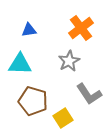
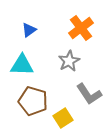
blue triangle: rotated 28 degrees counterclockwise
cyan triangle: moved 2 px right, 1 px down
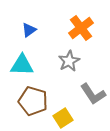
gray L-shape: moved 4 px right
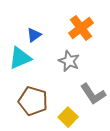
blue triangle: moved 5 px right, 5 px down
gray star: rotated 20 degrees counterclockwise
cyan triangle: moved 2 px left, 7 px up; rotated 25 degrees counterclockwise
yellow square: moved 5 px right, 1 px up; rotated 12 degrees counterclockwise
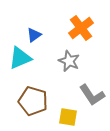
gray L-shape: moved 1 px left, 1 px down
yellow square: rotated 36 degrees counterclockwise
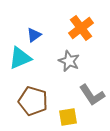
yellow square: rotated 18 degrees counterclockwise
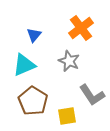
blue triangle: rotated 14 degrees counterclockwise
cyan triangle: moved 4 px right, 7 px down
brown pentagon: rotated 16 degrees clockwise
yellow square: moved 1 px left, 1 px up
